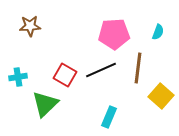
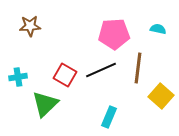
cyan semicircle: moved 3 px up; rotated 98 degrees counterclockwise
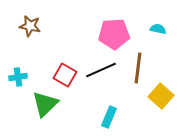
brown star: rotated 15 degrees clockwise
